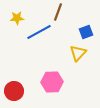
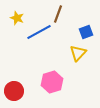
brown line: moved 2 px down
yellow star: rotated 24 degrees clockwise
pink hexagon: rotated 15 degrees counterclockwise
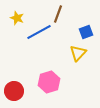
pink hexagon: moved 3 px left
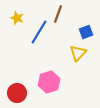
blue line: rotated 30 degrees counterclockwise
red circle: moved 3 px right, 2 px down
